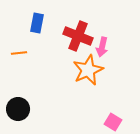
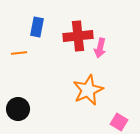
blue rectangle: moved 4 px down
red cross: rotated 28 degrees counterclockwise
pink arrow: moved 2 px left, 1 px down
orange star: moved 20 px down
pink square: moved 6 px right
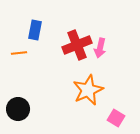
blue rectangle: moved 2 px left, 3 px down
red cross: moved 1 px left, 9 px down; rotated 16 degrees counterclockwise
pink square: moved 3 px left, 4 px up
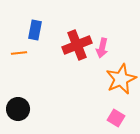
pink arrow: moved 2 px right
orange star: moved 33 px right, 11 px up
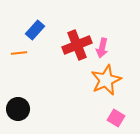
blue rectangle: rotated 30 degrees clockwise
orange star: moved 15 px left, 1 px down
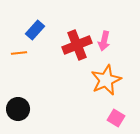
pink arrow: moved 2 px right, 7 px up
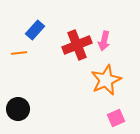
pink square: rotated 36 degrees clockwise
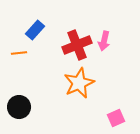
orange star: moved 27 px left, 3 px down
black circle: moved 1 px right, 2 px up
